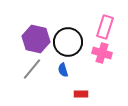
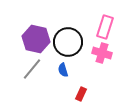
red rectangle: rotated 64 degrees counterclockwise
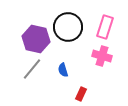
black circle: moved 15 px up
pink cross: moved 3 px down
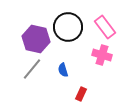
pink rectangle: rotated 55 degrees counterclockwise
pink cross: moved 1 px up
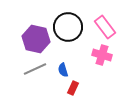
gray line: moved 3 px right; rotated 25 degrees clockwise
red rectangle: moved 8 px left, 6 px up
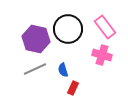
black circle: moved 2 px down
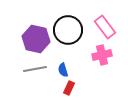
black circle: moved 1 px down
pink cross: rotated 30 degrees counterclockwise
gray line: rotated 15 degrees clockwise
red rectangle: moved 4 px left
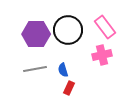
purple hexagon: moved 5 px up; rotated 12 degrees counterclockwise
